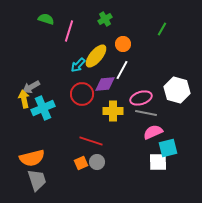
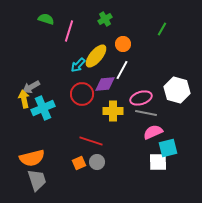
orange square: moved 2 px left
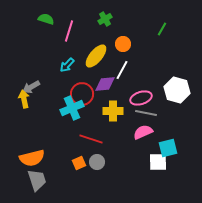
cyan arrow: moved 11 px left
cyan cross: moved 29 px right
pink semicircle: moved 10 px left
red line: moved 2 px up
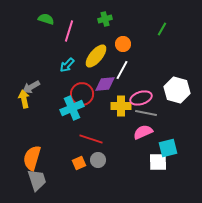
green cross: rotated 16 degrees clockwise
yellow cross: moved 8 px right, 5 px up
orange semicircle: rotated 120 degrees clockwise
gray circle: moved 1 px right, 2 px up
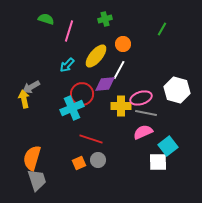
white line: moved 3 px left
cyan square: moved 2 px up; rotated 24 degrees counterclockwise
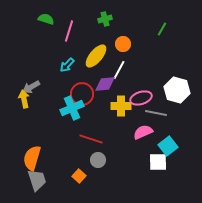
gray line: moved 10 px right
orange square: moved 13 px down; rotated 24 degrees counterclockwise
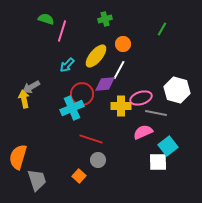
pink line: moved 7 px left
orange semicircle: moved 14 px left, 1 px up
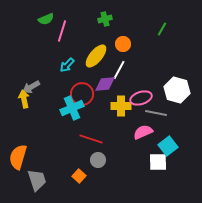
green semicircle: rotated 140 degrees clockwise
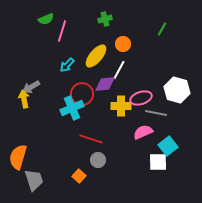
gray trapezoid: moved 3 px left
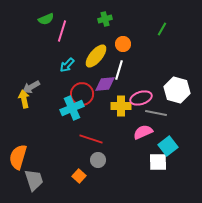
white line: rotated 12 degrees counterclockwise
